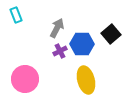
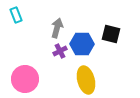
gray arrow: rotated 12 degrees counterclockwise
black square: rotated 36 degrees counterclockwise
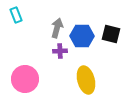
blue hexagon: moved 8 px up
purple cross: rotated 24 degrees clockwise
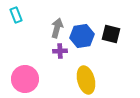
blue hexagon: rotated 10 degrees counterclockwise
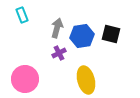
cyan rectangle: moved 6 px right
purple cross: moved 1 px left, 2 px down; rotated 24 degrees counterclockwise
